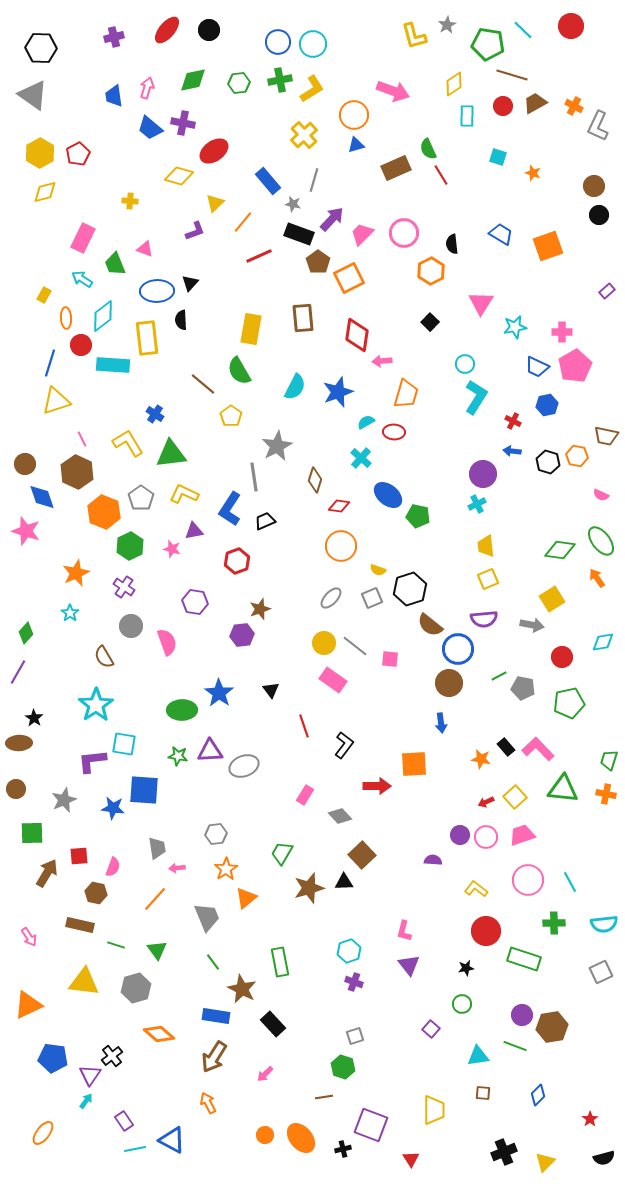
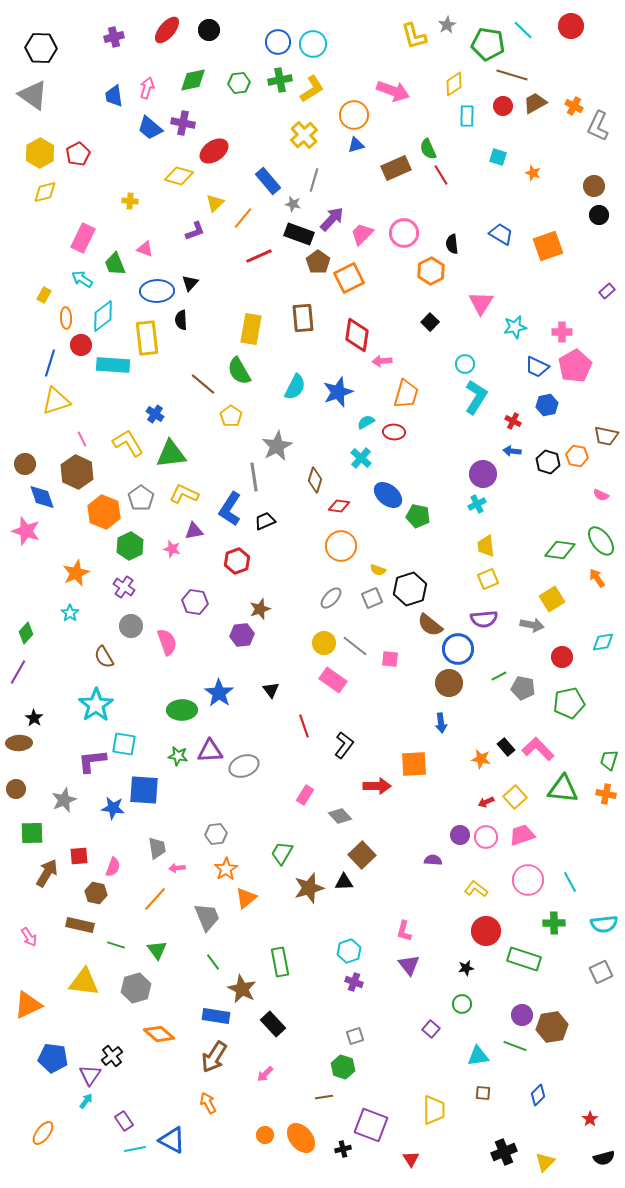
orange line at (243, 222): moved 4 px up
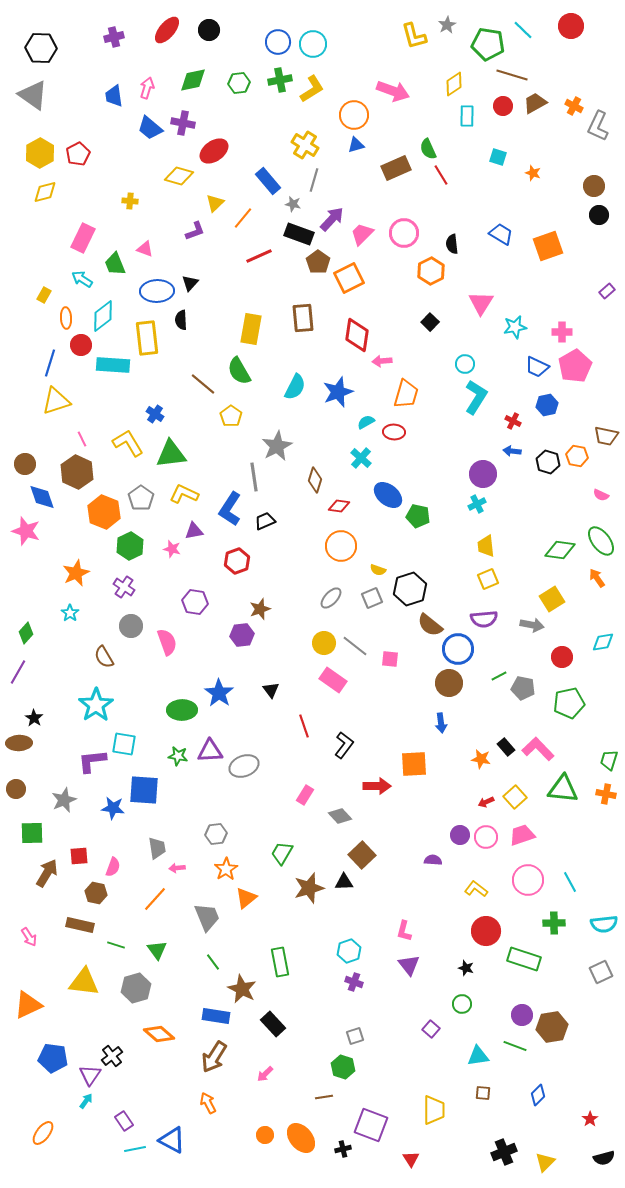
yellow cross at (304, 135): moved 1 px right, 10 px down; rotated 16 degrees counterclockwise
black star at (466, 968): rotated 28 degrees clockwise
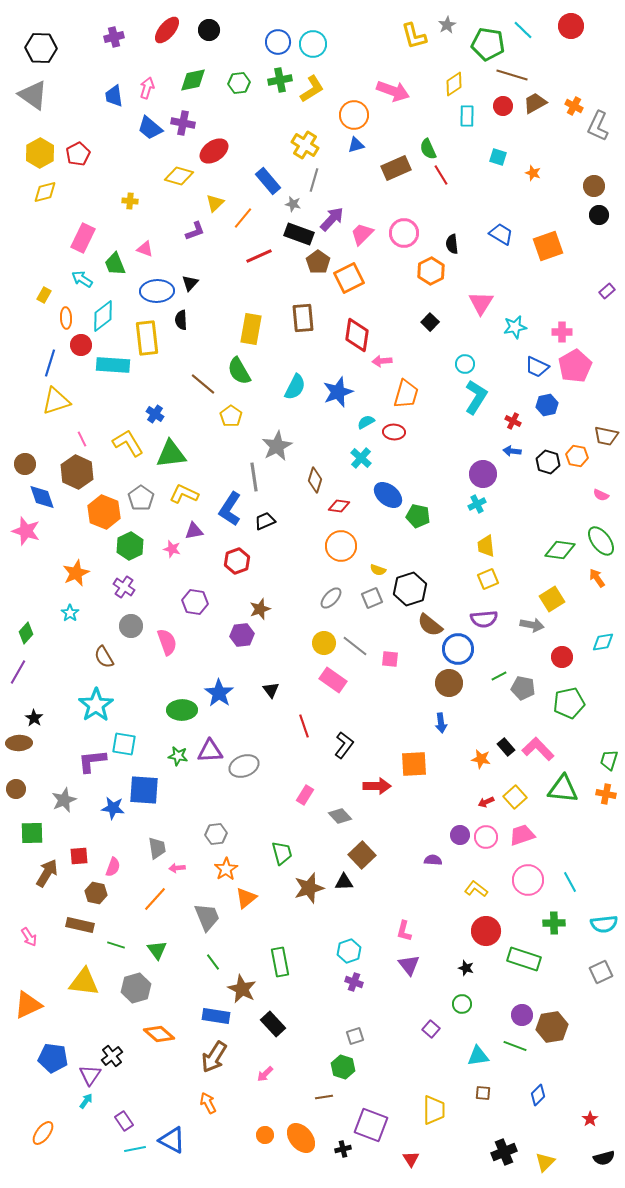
green trapezoid at (282, 853): rotated 135 degrees clockwise
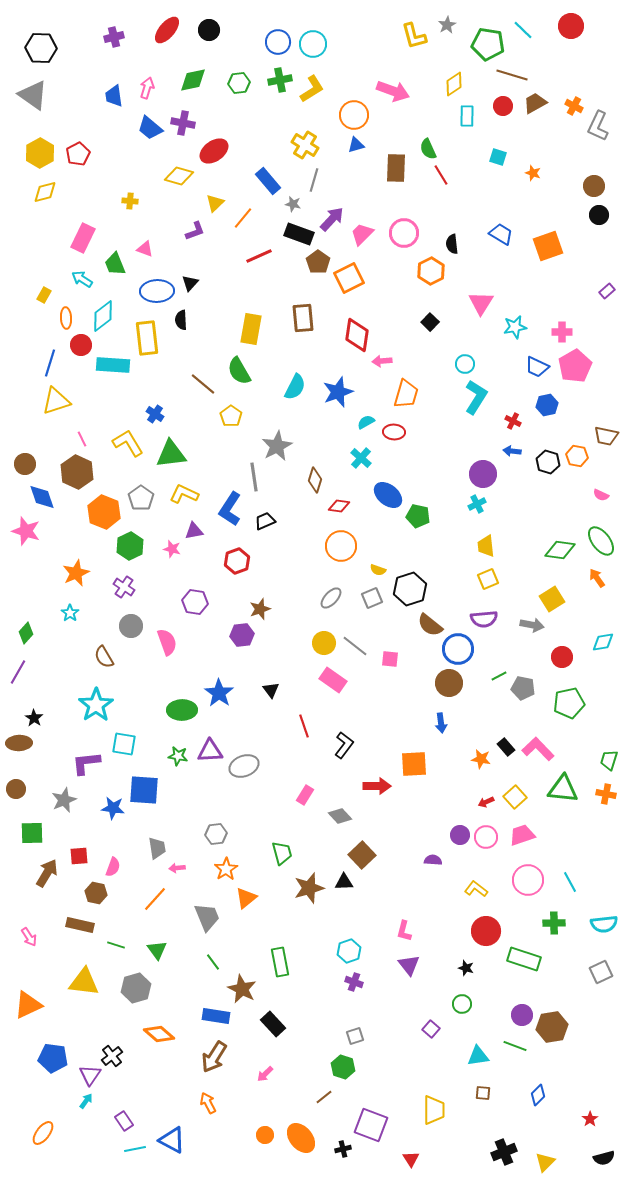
brown rectangle at (396, 168): rotated 64 degrees counterclockwise
purple L-shape at (92, 761): moved 6 px left, 2 px down
brown line at (324, 1097): rotated 30 degrees counterclockwise
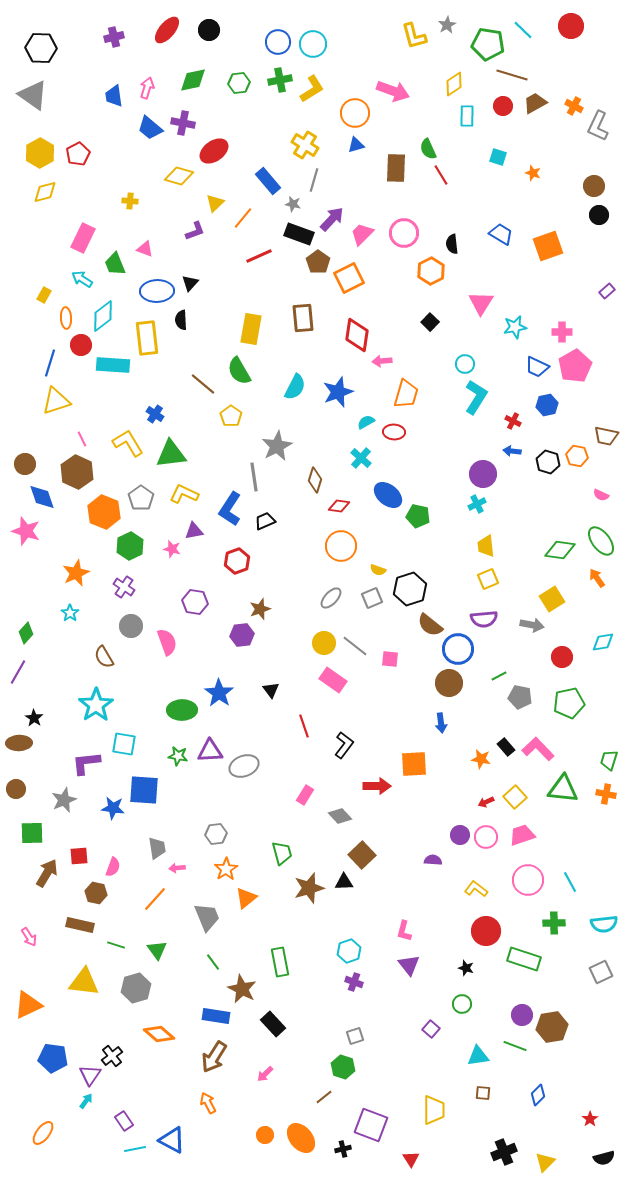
orange circle at (354, 115): moved 1 px right, 2 px up
gray pentagon at (523, 688): moved 3 px left, 9 px down
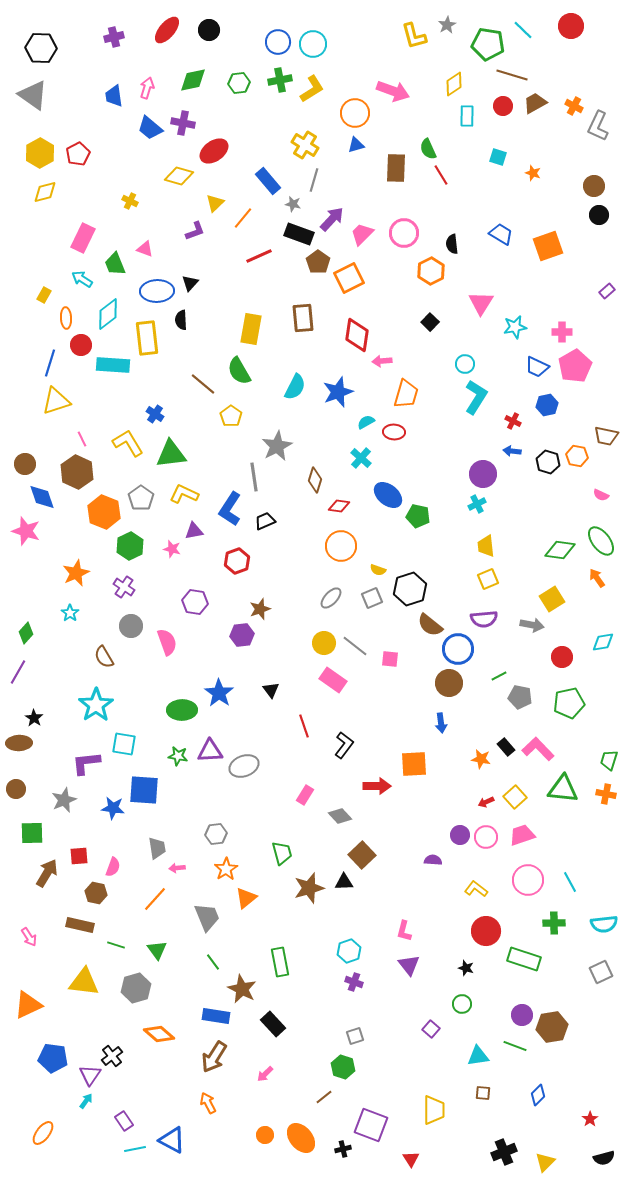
yellow cross at (130, 201): rotated 21 degrees clockwise
cyan diamond at (103, 316): moved 5 px right, 2 px up
